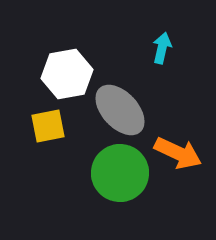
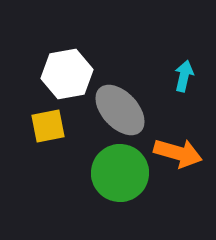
cyan arrow: moved 22 px right, 28 px down
orange arrow: rotated 9 degrees counterclockwise
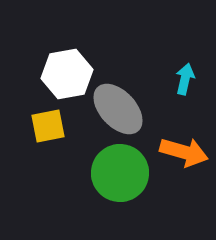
cyan arrow: moved 1 px right, 3 px down
gray ellipse: moved 2 px left, 1 px up
orange arrow: moved 6 px right, 1 px up
